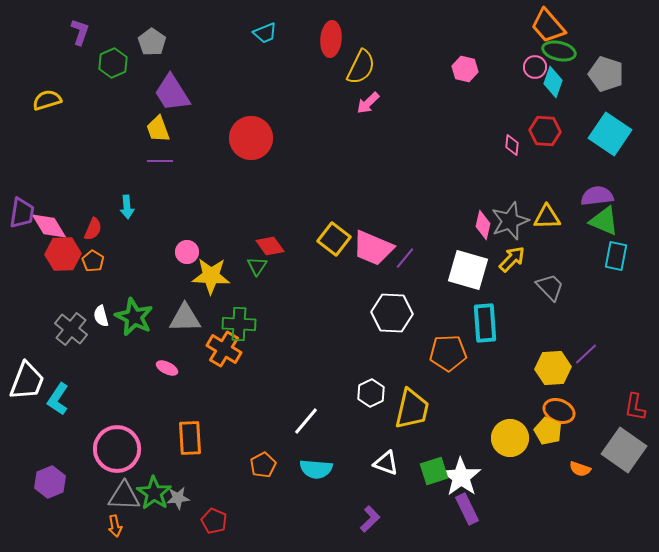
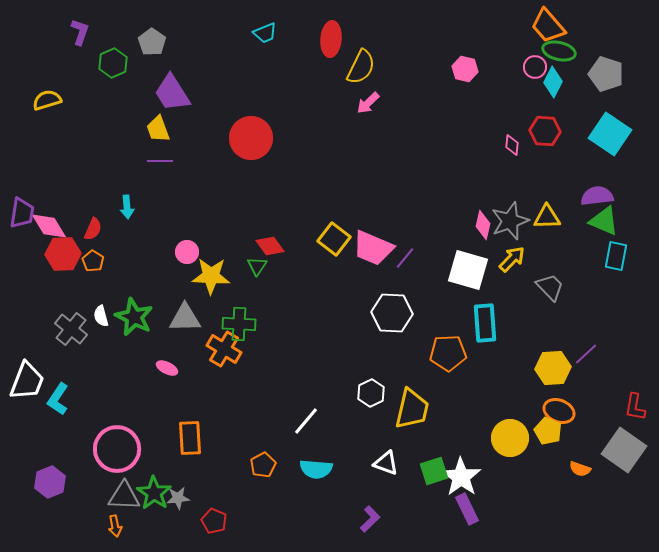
cyan diamond at (553, 82): rotated 8 degrees clockwise
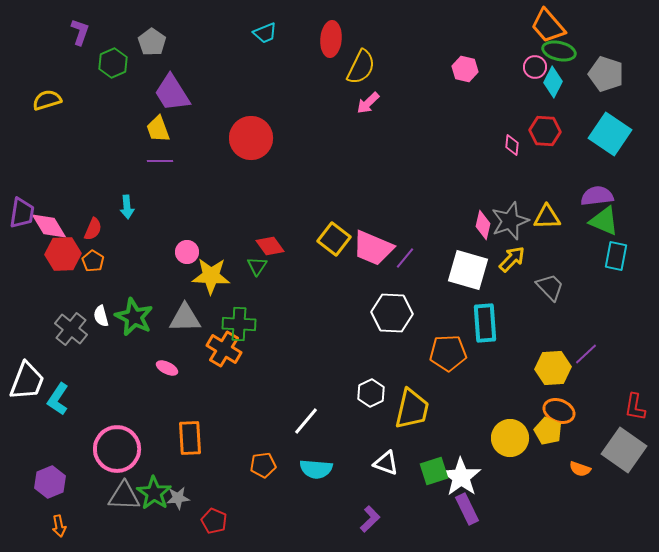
orange pentagon at (263, 465): rotated 20 degrees clockwise
orange arrow at (115, 526): moved 56 px left
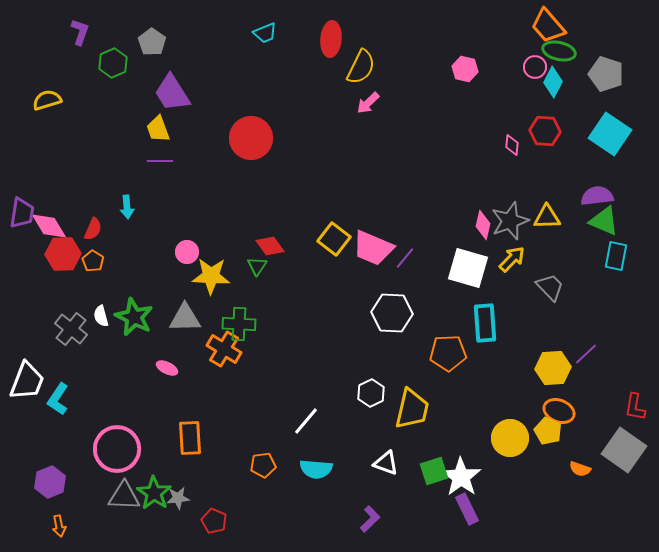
white square at (468, 270): moved 2 px up
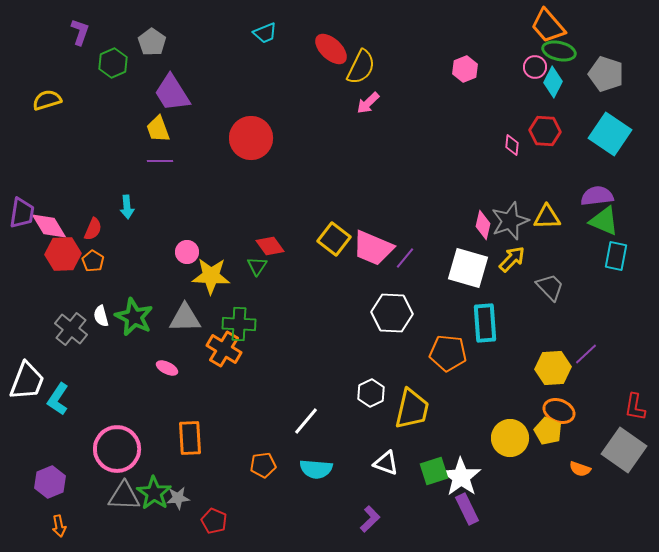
red ellipse at (331, 39): moved 10 px down; rotated 52 degrees counterclockwise
pink hexagon at (465, 69): rotated 25 degrees clockwise
orange pentagon at (448, 353): rotated 9 degrees clockwise
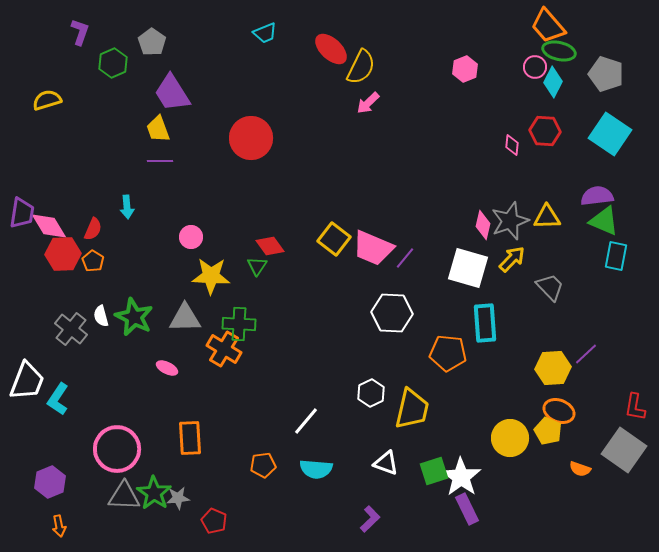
pink circle at (187, 252): moved 4 px right, 15 px up
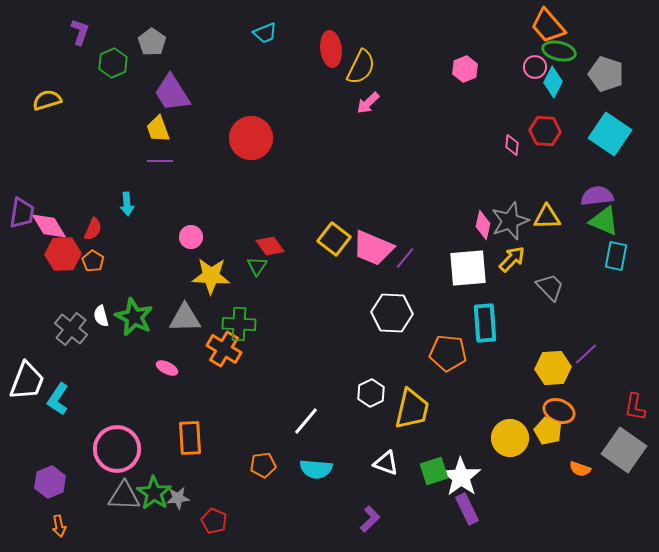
red ellipse at (331, 49): rotated 40 degrees clockwise
cyan arrow at (127, 207): moved 3 px up
white square at (468, 268): rotated 21 degrees counterclockwise
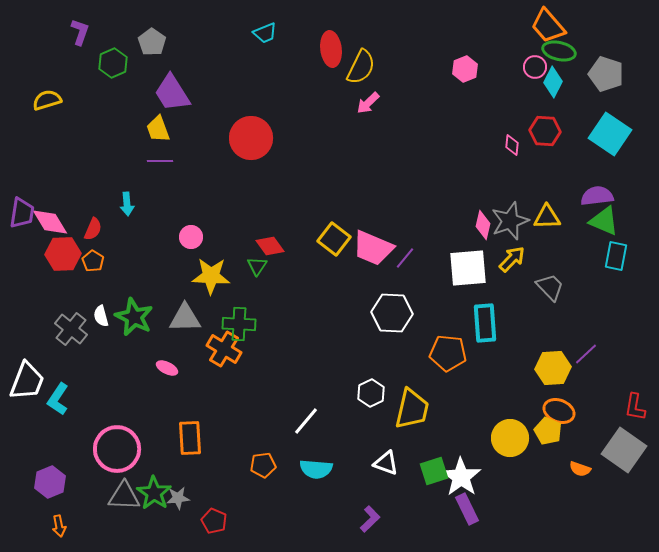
pink diamond at (49, 226): moved 1 px right, 4 px up
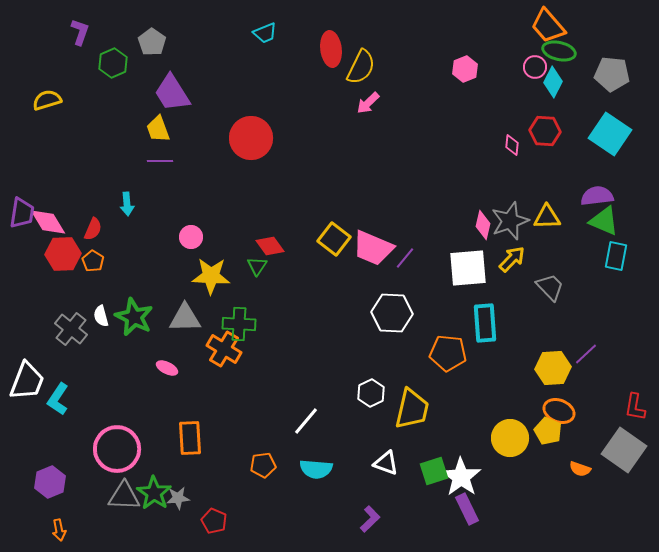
gray pentagon at (606, 74): moved 6 px right; rotated 12 degrees counterclockwise
pink diamond at (50, 222): moved 2 px left
orange arrow at (59, 526): moved 4 px down
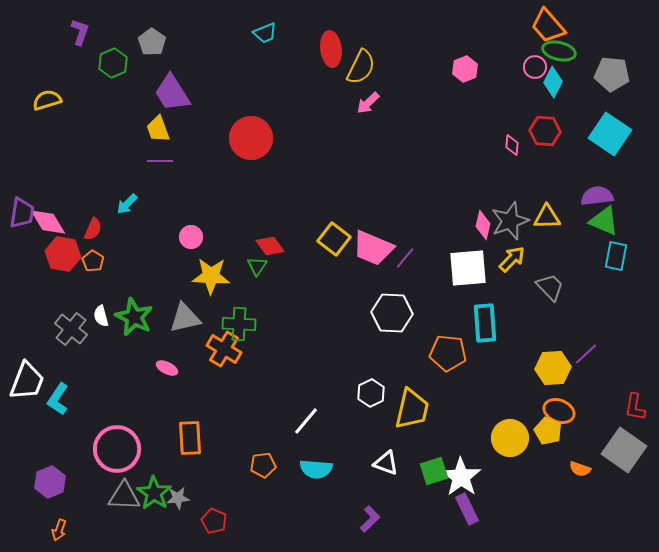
cyan arrow at (127, 204): rotated 50 degrees clockwise
red hexagon at (63, 254): rotated 12 degrees clockwise
gray triangle at (185, 318): rotated 12 degrees counterclockwise
orange arrow at (59, 530): rotated 30 degrees clockwise
